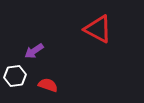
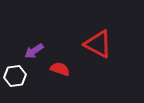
red triangle: moved 15 px down
red semicircle: moved 12 px right, 16 px up
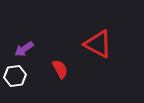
purple arrow: moved 10 px left, 2 px up
red semicircle: rotated 42 degrees clockwise
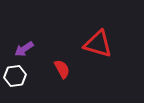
red triangle: rotated 12 degrees counterclockwise
red semicircle: moved 2 px right
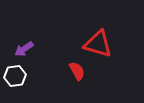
red semicircle: moved 15 px right, 2 px down
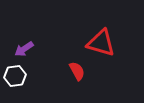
red triangle: moved 3 px right, 1 px up
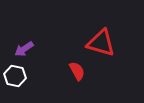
white hexagon: rotated 20 degrees clockwise
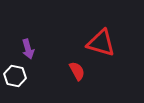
purple arrow: moved 4 px right; rotated 72 degrees counterclockwise
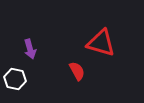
purple arrow: moved 2 px right
white hexagon: moved 3 px down
